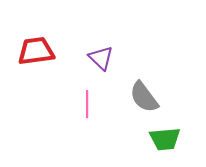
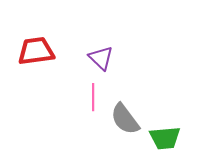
gray semicircle: moved 19 px left, 22 px down
pink line: moved 6 px right, 7 px up
green trapezoid: moved 1 px up
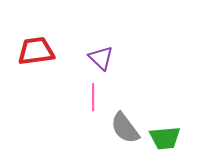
gray semicircle: moved 9 px down
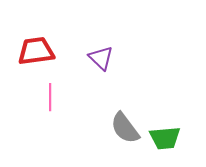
pink line: moved 43 px left
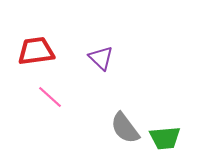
pink line: rotated 48 degrees counterclockwise
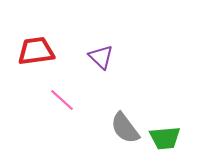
purple triangle: moved 1 px up
pink line: moved 12 px right, 3 px down
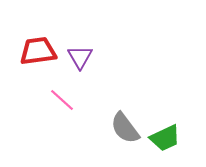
red trapezoid: moved 2 px right
purple triangle: moved 21 px left; rotated 16 degrees clockwise
green trapezoid: rotated 20 degrees counterclockwise
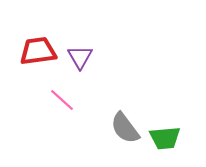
green trapezoid: rotated 20 degrees clockwise
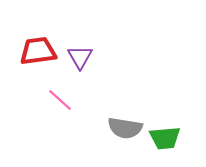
pink line: moved 2 px left
gray semicircle: rotated 44 degrees counterclockwise
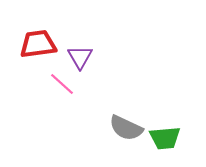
red trapezoid: moved 7 px up
pink line: moved 2 px right, 16 px up
gray semicircle: moved 1 px right; rotated 16 degrees clockwise
